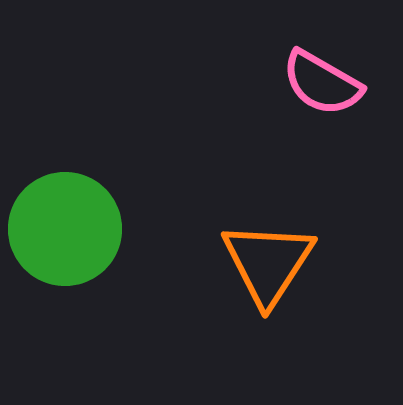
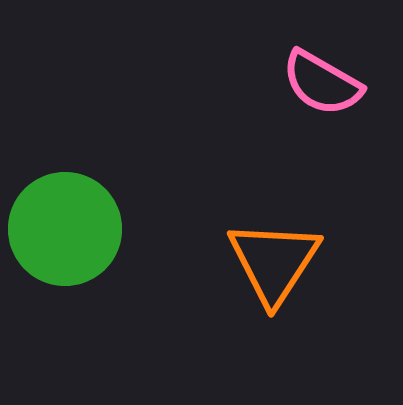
orange triangle: moved 6 px right, 1 px up
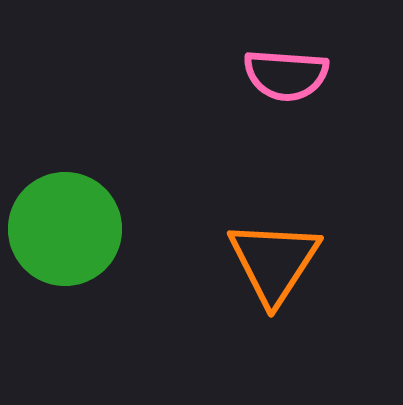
pink semicircle: moved 36 px left, 8 px up; rotated 26 degrees counterclockwise
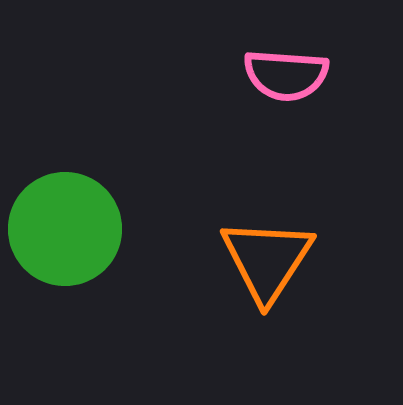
orange triangle: moved 7 px left, 2 px up
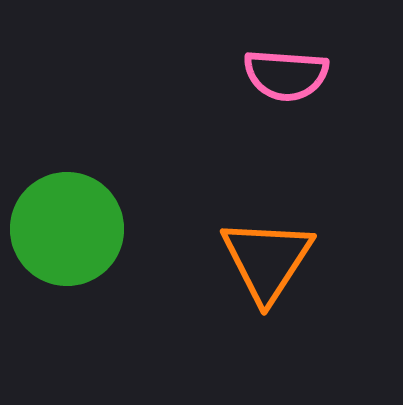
green circle: moved 2 px right
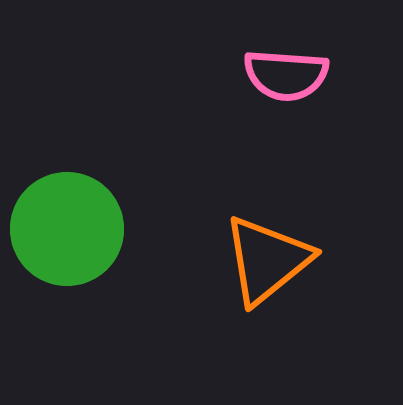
orange triangle: rotated 18 degrees clockwise
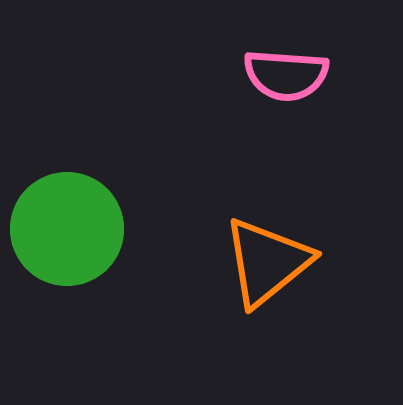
orange triangle: moved 2 px down
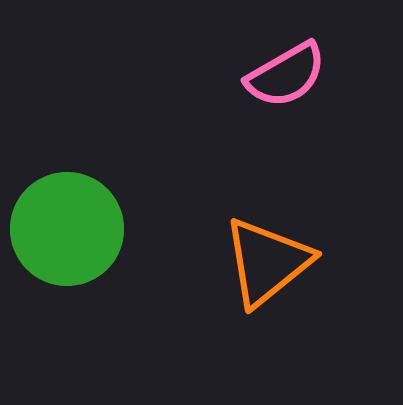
pink semicircle: rotated 34 degrees counterclockwise
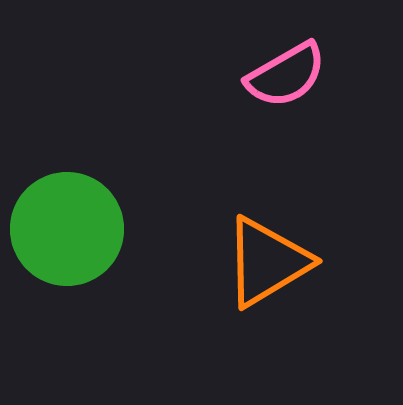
orange triangle: rotated 8 degrees clockwise
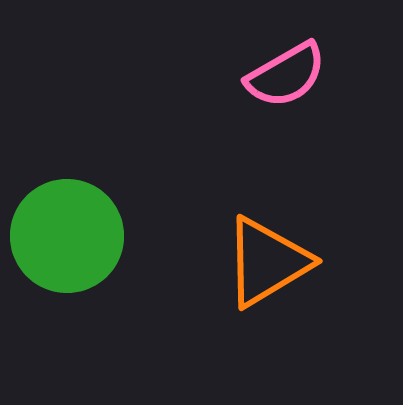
green circle: moved 7 px down
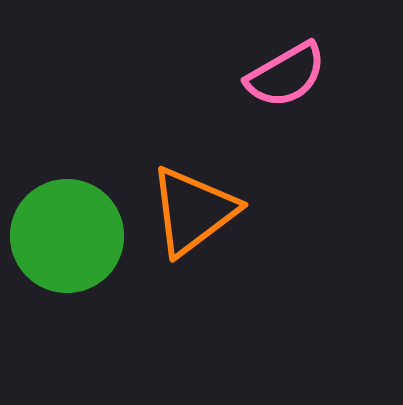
orange triangle: moved 74 px left, 51 px up; rotated 6 degrees counterclockwise
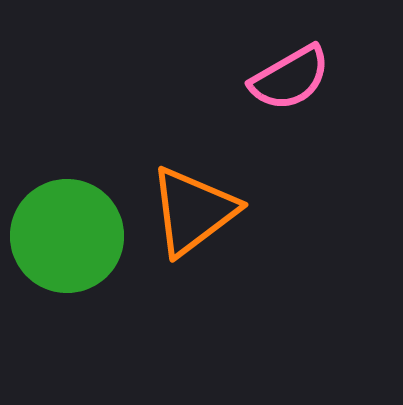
pink semicircle: moved 4 px right, 3 px down
